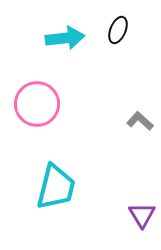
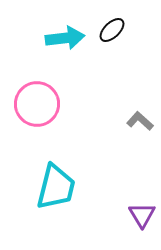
black ellipse: moved 6 px left; rotated 24 degrees clockwise
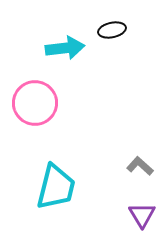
black ellipse: rotated 32 degrees clockwise
cyan arrow: moved 10 px down
pink circle: moved 2 px left, 1 px up
gray L-shape: moved 45 px down
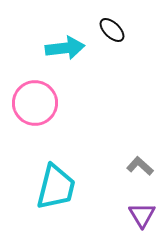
black ellipse: rotated 56 degrees clockwise
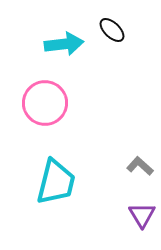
cyan arrow: moved 1 px left, 4 px up
pink circle: moved 10 px right
cyan trapezoid: moved 5 px up
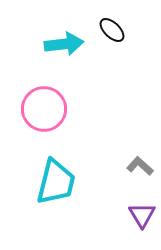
pink circle: moved 1 px left, 6 px down
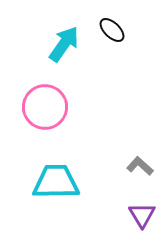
cyan arrow: rotated 48 degrees counterclockwise
pink circle: moved 1 px right, 2 px up
cyan trapezoid: rotated 105 degrees counterclockwise
